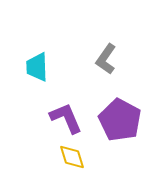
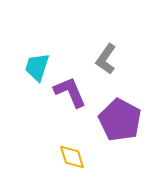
cyan trapezoid: rotated 20 degrees clockwise
purple L-shape: moved 4 px right, 26 px up
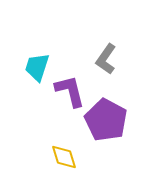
purple L-shape: moved 1 px up; rotated 9 degrees clockwise
purple pentagon: moved 14 px left
yellow diamond: moved 8 px left
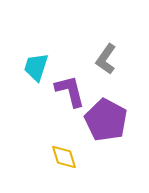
cyan trapezoid: moved 1 px left
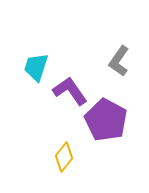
gray L-shape: moved 13 px right, 2 px down
purple L-shape: rotated 21 degrees counterclockwise
yellow diamond: rotated 56 degrees clockwise
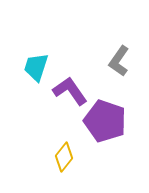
purple pentagon: moved 1 px left, 1 px down; rotated 9 degrees counterclockwise
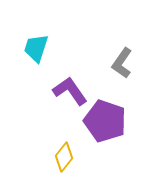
gray L-shape: moved 3 px right, 2 px down
cyan trapezoid: moved 19 px up
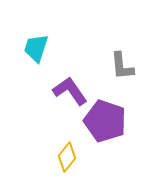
gray L-shape: moved 3 px down; rotated 40 degrees counterclockwise
yellow diamond: moved 3 px right
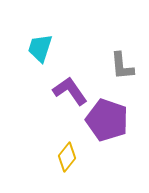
cyan trapezoid: moved 4 px right
purple pentagon: moved 2 px right, 1 px up
